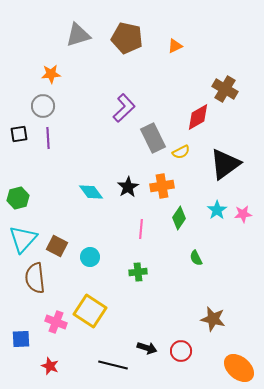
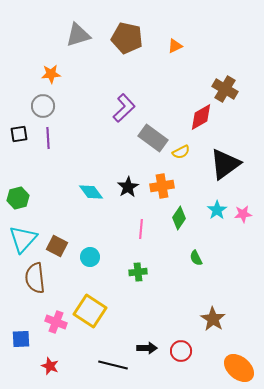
red diamond: moved 3 px right
gray rectangle: rotated 28 degrees counterclockwise
brown star: rotated 20 degrees clockwise
black arrow: rotated 18 degrees counterclockwise
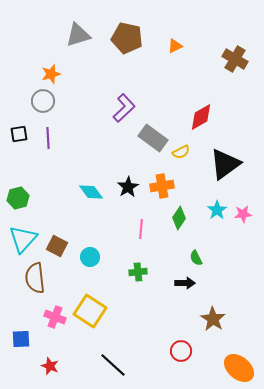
orange star: rotated 12 degrees counterclockwise
brown cross: moved 10 px right, 30 px up
gray circle: moved 5 px up
pink cross: moved 1 px left, 5 px up
black arrow: moved 38 px right, 65 px up
black line: rotated 28 degrees clockwise
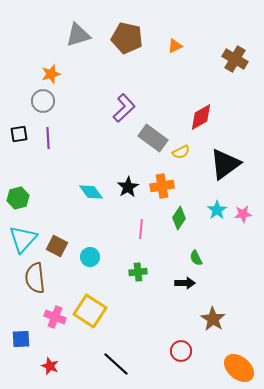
black line: moved 3 px right, 1 px up
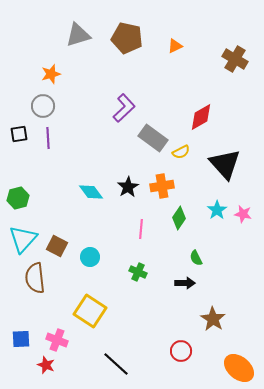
gray circle: moved 5 px down
black triangle: rotated 36 degrees counterclockwise
pink star: rotated 18 degrees clockwise
green cross: rotated 30 degrees clockwise
pink cross: moved 2 px right, 23 px down
red star: moved 4 px left, 1 px up
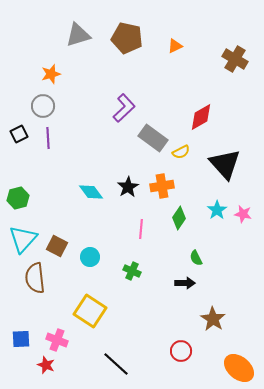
black square: rotated 18 degrees counterclockwise
green cross: moved 6 px left, 1 px up
